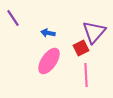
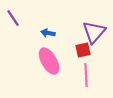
red square: moved 2 px right, 2 px down; rotated 14 degrees clockwise
pink ellipse: rotated 64 degrees counterclockwise
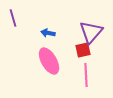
purple line: rotated 18 degrees clockwise
purple triangle: moved 3 px left
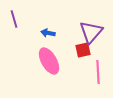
purple line: moved 1 px right, 1 px down
pink line: moved 12 px right, 3 px up
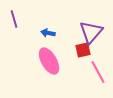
pink line: rotated 25 degrees counterclockwise
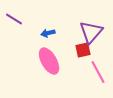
purple line: rotated 42 degrees counterclockwise
blue arrow: rotated 24 degrees counterclockwise
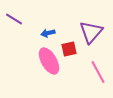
red square: moved 14 px left, 1 px up
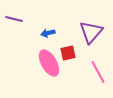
purple line: rotated 18 degrees counterclockwise
red square: moved 1 px left, 4 px down
pink ellipse: moved 2 px down
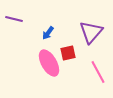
blue arrow: rotated 40 degrees counterclockwise
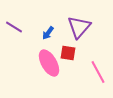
purple line: moved 8 px down; rotated 18 degrees clockwise
purple triangle: moved 12 px left, 5 px up
red square: rotated 21 degrees clockwise
